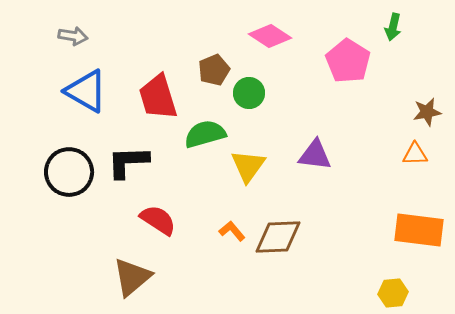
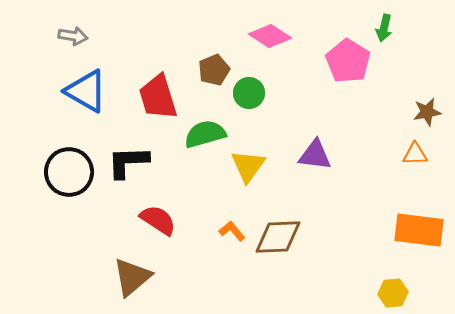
green arrow: moved 9 px left, 1 px down
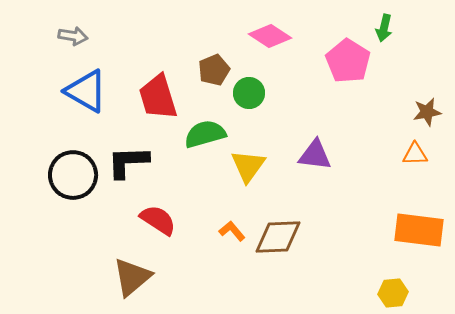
black circle: moved 4 px right, 3 px down
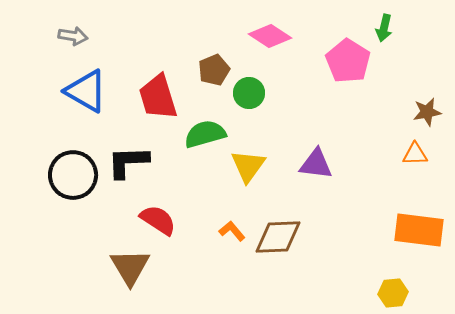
purple triangle: moved 1 px right, 9 px down
brown triangle: moved 2 px left, 10 px up; rotated 21 degrees counterclockwise
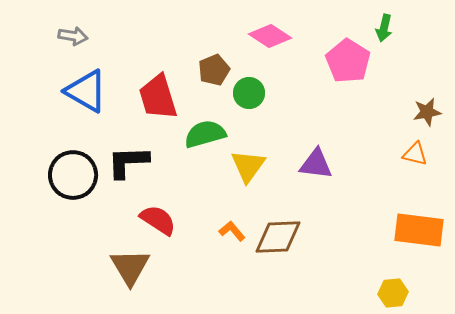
orange triangle: rotated 16 degrees clockwise
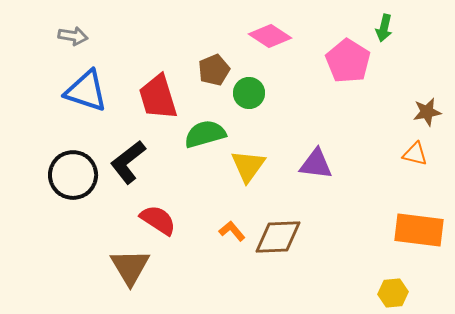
blue triangle: rotated 12 degrees counterclockwise
black L-shape: rotated 36 degrees counterclockwise
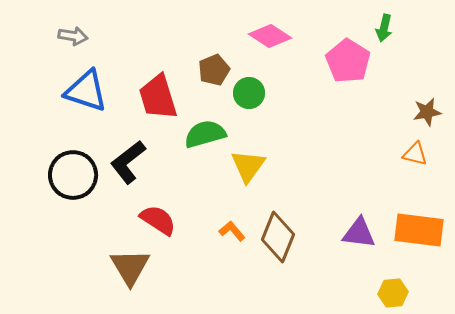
purple triangle: moved 43 px right, 69 px down
brown diamond: rotated 66 degrees counterclockwise
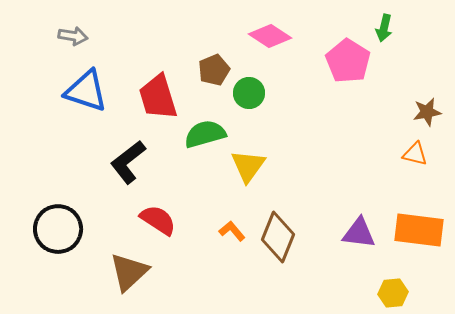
black circle: moved 15 px left, 54 px down
brown triangle: moved 1 px left, 5 px down; rotated 18 degrees clockwise
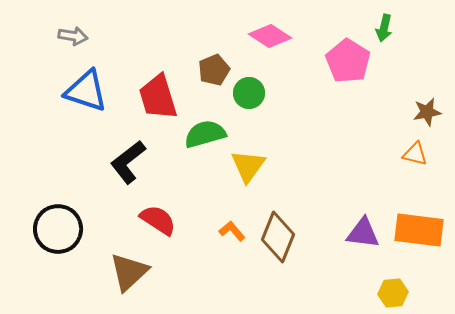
purple triangle: moved 4 px right
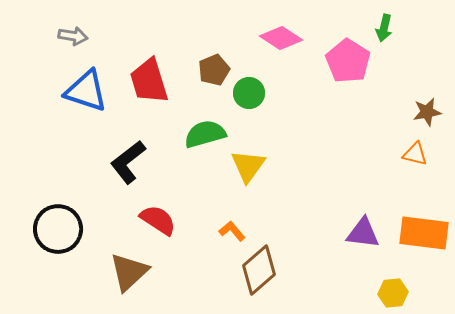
pink diamond: moved 11 px right, 2 px down
red trapezoid: moved 9 px left, 16 px up
orange rectangle: moved 5 px right, 3 px down
brown diamond: moved 19 px left, 33 px down; rotated 27 degrees clockwise
